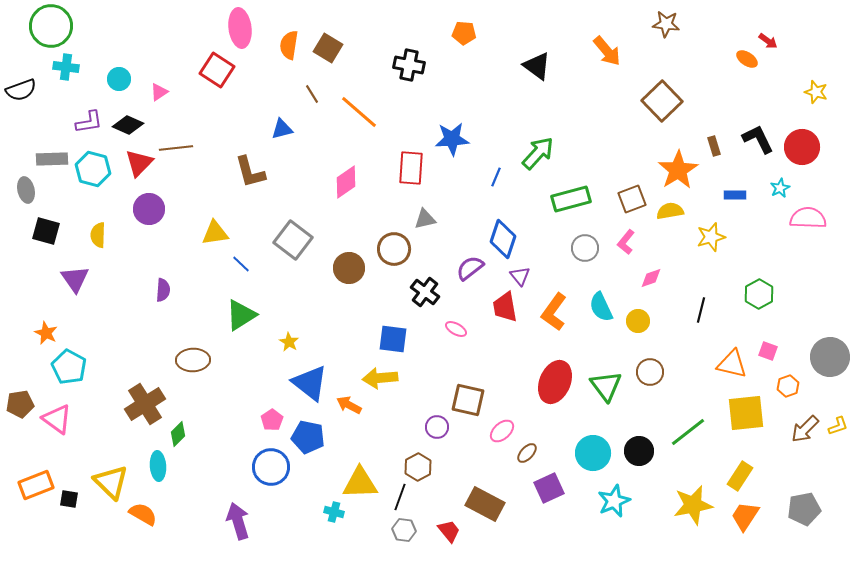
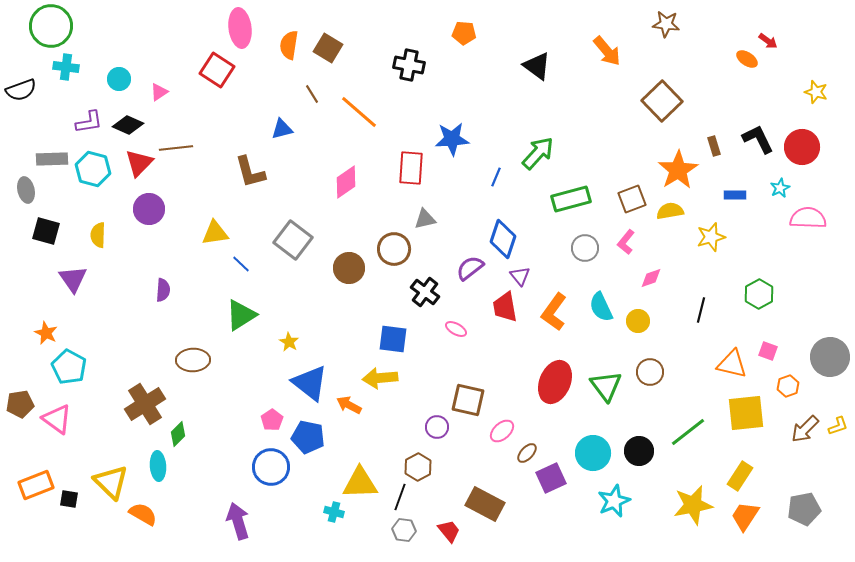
purple triangle at (75, 279): moved 2 px left
purple square at (549, 488): moved 2 px right, 10 px up
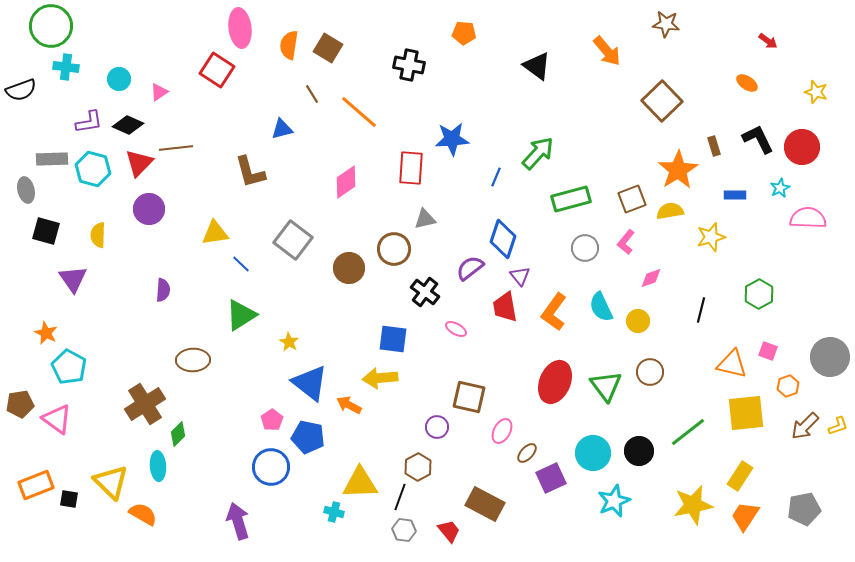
orange ellipse at (747, 59): moved 24 px down
brown square at (468, 400): moved 1 px right, 3 px up
brown arrow at (805, 429): moved 3 px up
pink ellipse at (502, 431): rotated 20 degrees counterclockwise
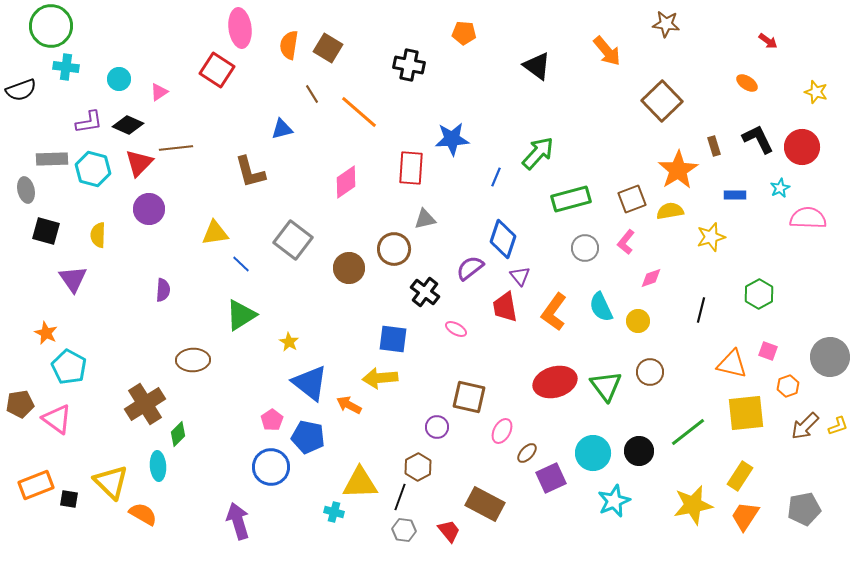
red ellipse at (555, 382): rotated 51 degrees clockwise
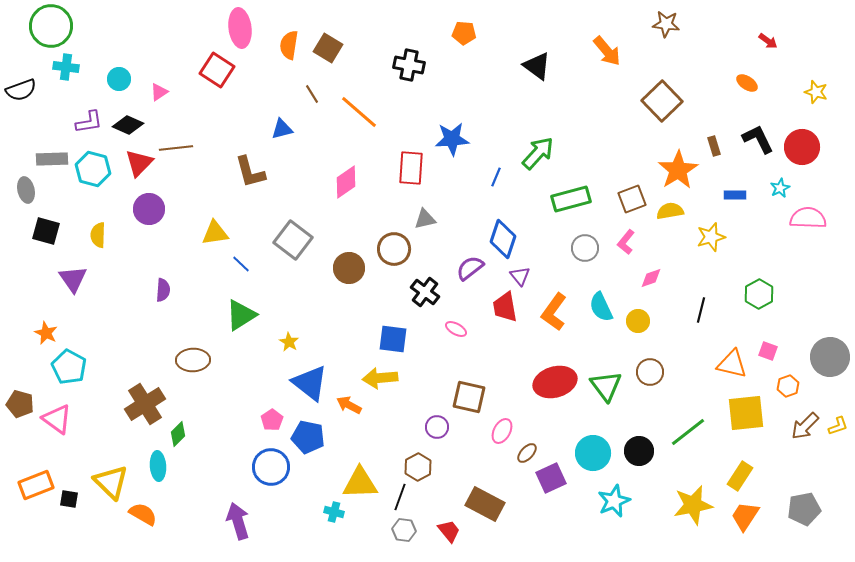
brown pentagon at (20, 404): rotated 24 degrees clockwise
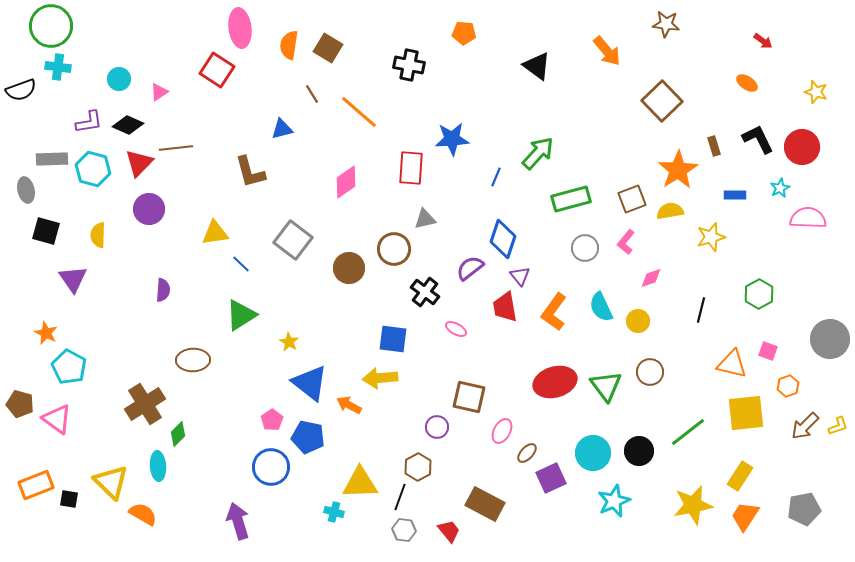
red arrow at (768, 41): moved 5 px left
cyan cross at (66, 67): moved 8 px left
gray circle at (830, 357): moved 18 px up
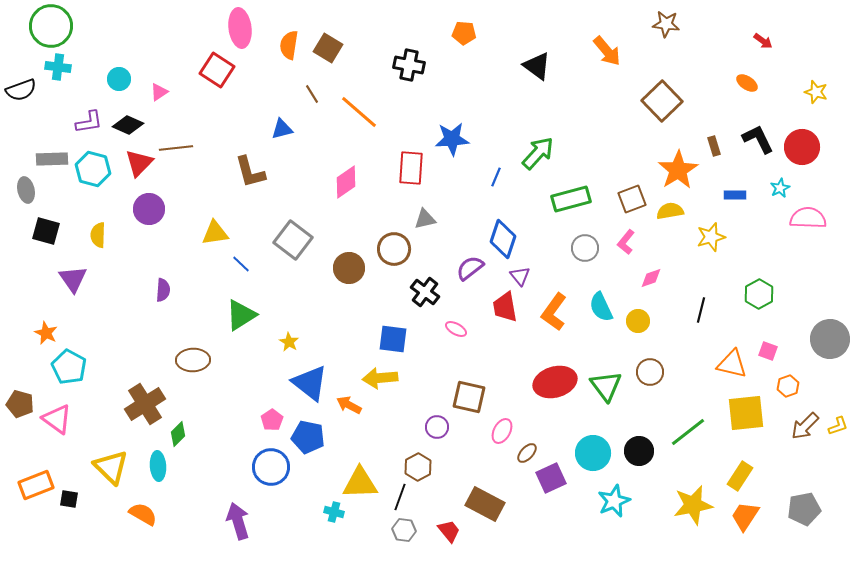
yellow triangle at (111, 482): moved 15 px up
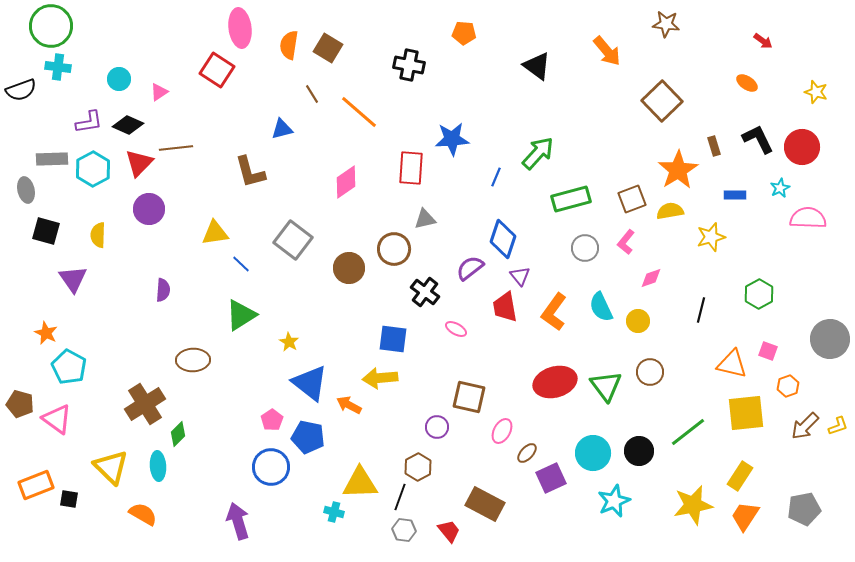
cyan hexagon at (93, 169): rotated 16 degrees clockwise
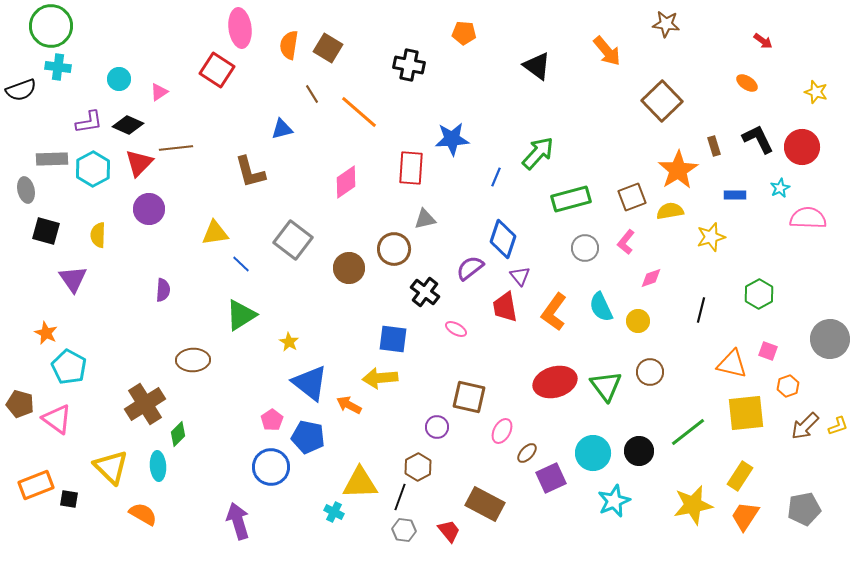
brown square at (632, 199): moved 2 px up
cyan cross at (334, 512): rotated 12 degrees clockwise
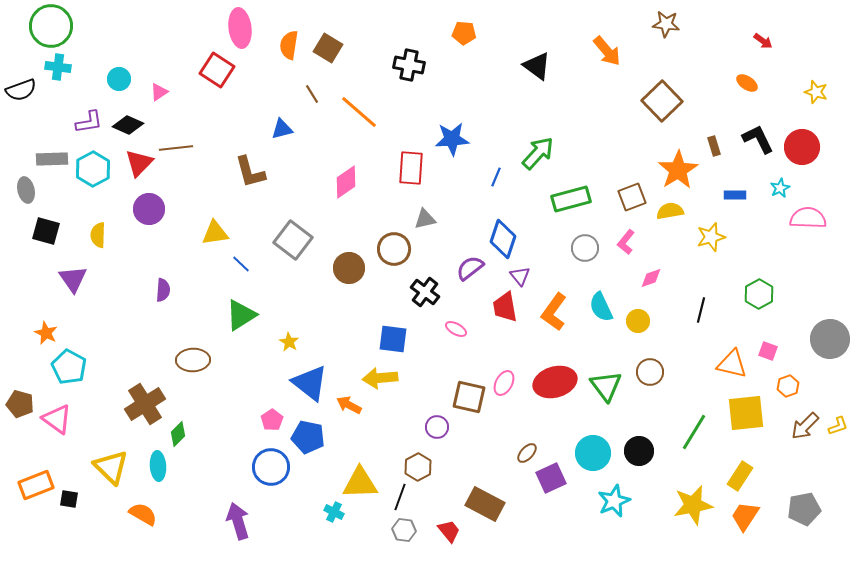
pink ellipse at (502, 431): moved 2 px right, 48 px up
green line at (688, 432): moved 6 px right; rotated 21 degrees counterclockwise
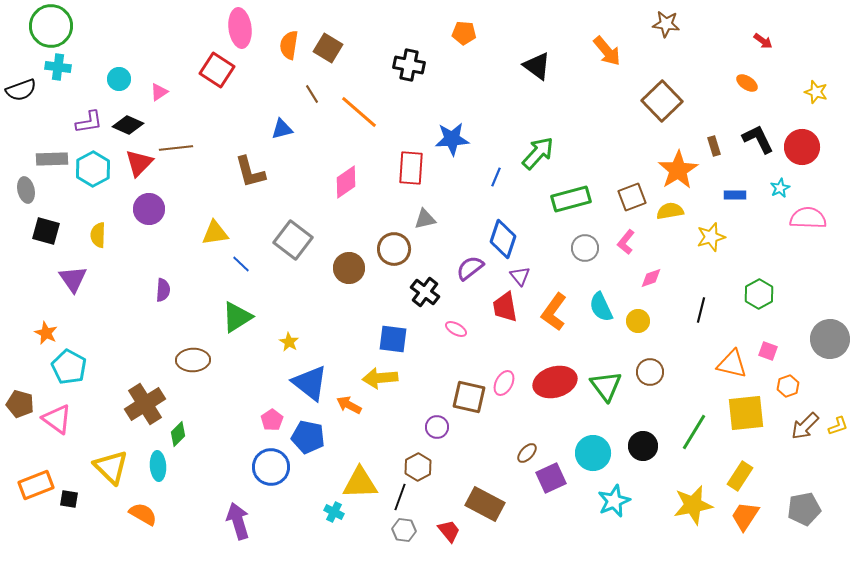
green triangle at (241, 315): moved 4 px left, 2 px down
black circle at (639, 451): moved 4 px right, 5 px up
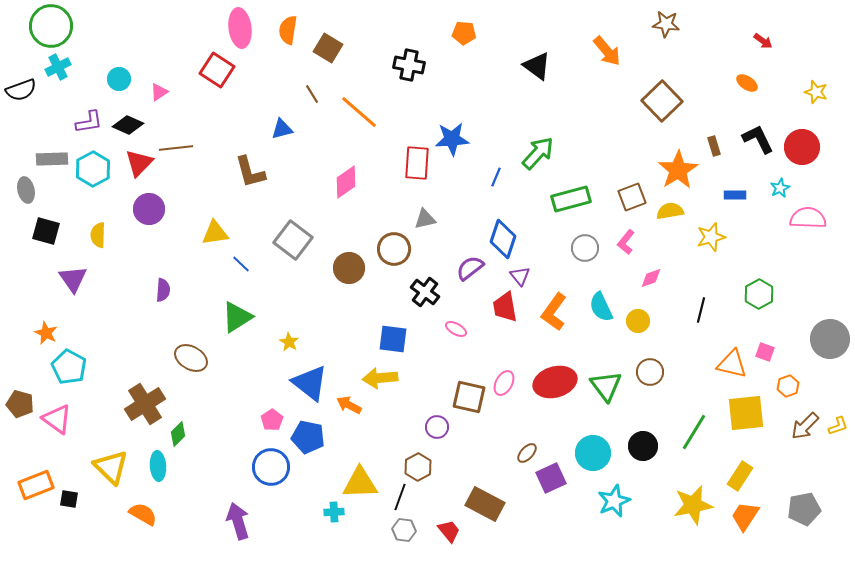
orange semicircle at (289, 45): moved 1 px left, 15 px up
cyan cross at (58, 67): rotated 35 degrees counterclockwise
red rectangle at (411, 168): moved 6 px right, 5 px up
pink square at (768, 351): moved 3 px left, 1 px down
brown ellipse at (193, 360): moved 2 px left, 2 px up; rotated 32 degrees clockwise
cyan cross at (334, 512): rotated 30 degrees counterclockwise
